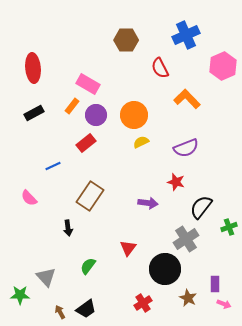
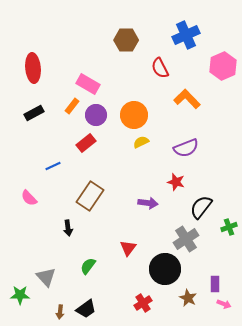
brown arrow: rotated 144 degrees counterclockwise
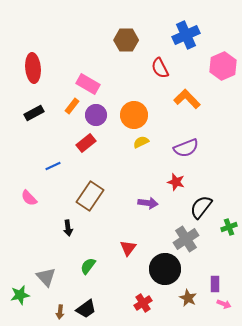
green star: rotated 12 degrees counterclockwise
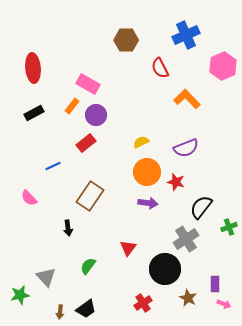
orange circle: moved 13 px right, 57 px down
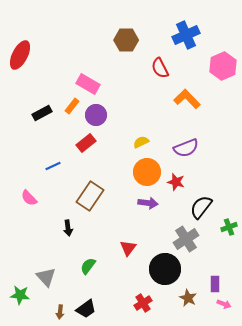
red ellipse: moved 13 px left, 13 px up; rotated 32 degrees clockwise
black rectangle: moved 8 px right
green star: rotated 18 degrees clockwise
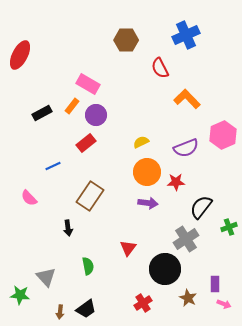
pink hexagon: moved 69 px down
red star: rotated 18 degrees counterclockwise
green semicircle: rotated 132 degrees clockwise
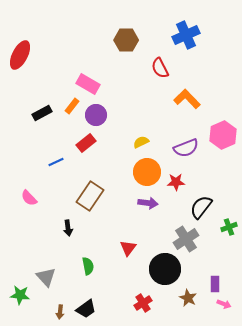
blue line: moved 3 px right, 4 px up
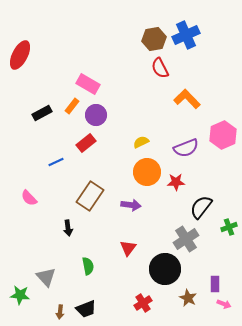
brown hexagon: moved 28 px right, 1 px up; rotated 10 degrees counterclockwise
purple arrow: moved 17 px left, 2 px down
black trapezoid: rotated 15 degrees clockwise
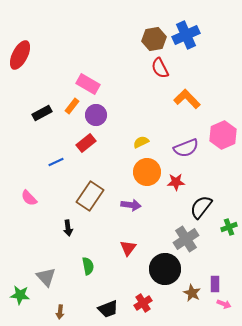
brown star: moved 4 px right, 5 px up
black trapezoid: moved 22 px right
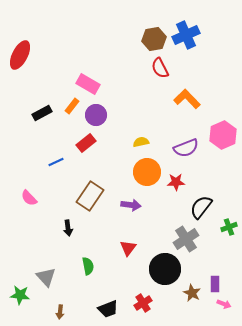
yellow semicircle: rotated 14 degrees clockwise
